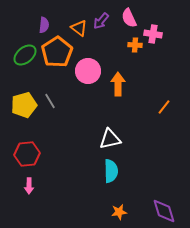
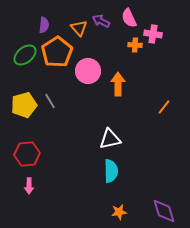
purple arrow: rotated 78 degrees clockwise
orange triangle: rotated 12 degrees clockwise
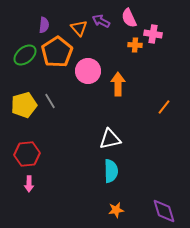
pink arrow: moved 2 px up
orange star: moved 3 px left, 2 px up
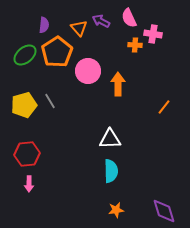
white triangle: rotated 10 degrees clockwise
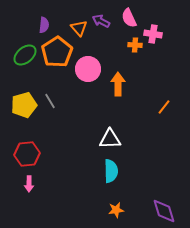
pink circle: moved 2 px up
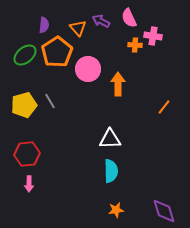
orange triangle: moved 1 px left
pink cross: moved 2 px down
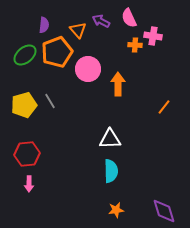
orange triangle: moved 2 px down
orange pentagon: rotated 12 degrees clockwise
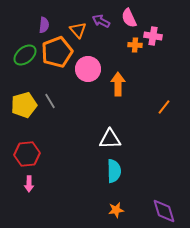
cyan semicircle: moved 3 px right
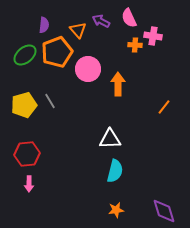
cyan semicircle: moved 1 px right; rotated 15 degrees clockwise
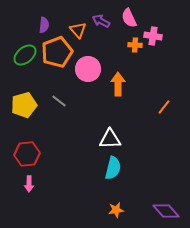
gray line: moved 9 px right; rotated 21 degrees counterclockwise
cyan semicircle: moved 2 px left, 3 px up
purple diamond: moved 2 px right; rotated 24 degrees counterclockwise
